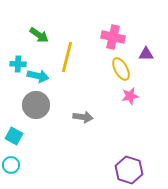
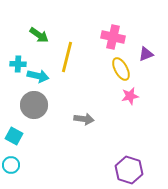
purple triangle: rotated 21 degrees counterclockwise
gray circle: moved 2 px left
gray arrow: moved 1 px right, 2 px down
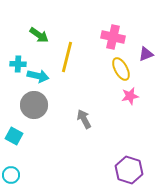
gray arrow: rotated 126 degrees counterclockwise
cyan circle: moved 10 px down
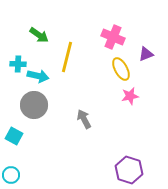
pink cross: rotated 10 degrees clockwise
